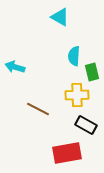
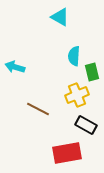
yellow cross: rotated 20 degrees counterclockwise
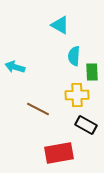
cyan triangle: moved 8 px down
green rectangle: rotated 12 degrees clockwise
yellow cross: rotated 20 degrees clockwise
red rectangle: moved 8 px left
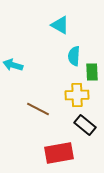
cyan arrow: moved 2 px left, 2 px up
black rectangle: moved 1 px left; rotated 10 degrees clockwise
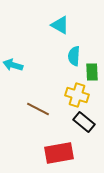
yellow cross: rotated 20 degrees clockwise
black rectangle: moved 1 px left, 3 px up
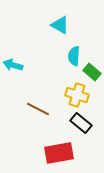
green rectangle: rotated 48 degrees counterclockwise
black rectangle: moved 3 px left, 1 px down
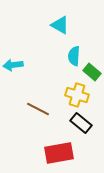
cyan arrow: rotated 24 degrees counterclockwise
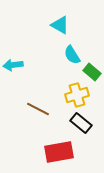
cyan semicircle: moved 2 px left, 1 px up; rotated 36 degrees counterclockwise
yellow cross: rotated 35 degrees counterclockwise
red rectangle: moved 1 px up
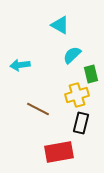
cyan semicircle: rotated 78 degrees clockwise
cyan arrow: moved 7 px right
green rectangle: moved 1 px left, 2 px down; rotated 36 degrees clockwise
black rectangle: rotated 65 degrees clockwise
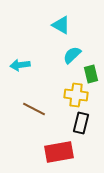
cyan triangle: moved 1 px right
yellow cross: moved 1 px left; rotated 25 degrees clockwise
brown line: moved 4 px left
